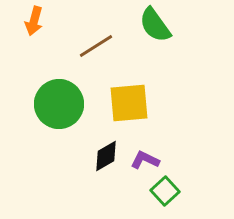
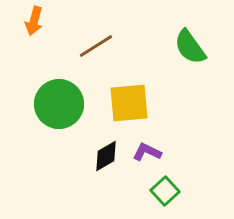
green semicircle: moved 35 px right, 22 px down
purple L-shape: moved 2 px right, 8 px up
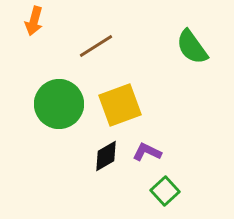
green semicircle: moved 2 px right
yellow square: moved 9 px left, 2 px down; rotated 15 degrees counterclockwise
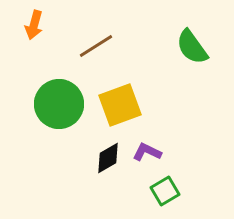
orange arrow: moved 4 px down
black diamond: moved 2 px right, 2 px down
green square: rotated 12 degrees clockwise
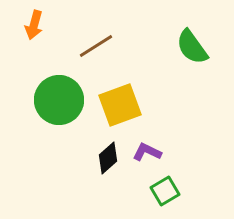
green circle: moved 4 px up
black diamond: rotated 12 degrees counterclockwise
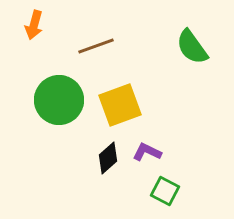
brown line: rotated 12 degrees clockwise
green square: rotated 32 degrees counterclockwise
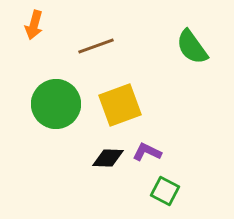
green circle: moved 3 px left, 4 px down
black diamond: rotated 44 degrees clockwise
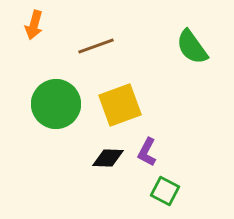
purple L-shape: rotated 88 degrees counterclockwise
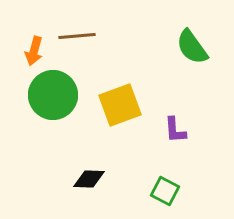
orange arrow: moved 26 px down
brown line: moved 19 px left, 10 px up; rotated 15 degrees clockwise
green circle: moved 3 px left, 9 px up
purple L-shape: moved 28 px right, 22 px up; rotated 32 degrees counterclockwise
black diamond: moved 19 px left, 21 px down
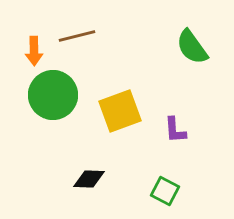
brown line: rotated 9 degrees counterclockwise
orange arrow: rotated 16 degrees counterclockwise
yellow square: moved 6 px down
